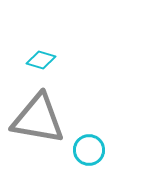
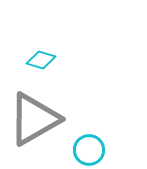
gray triangle: moved 4 px left; rotated 40 degrees counterclockwise
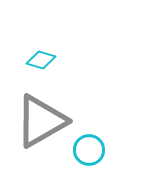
gray triangle: moved 7 px right, 2 px down
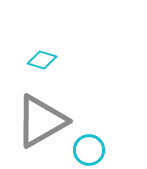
cyan diamond: moved 1 px right
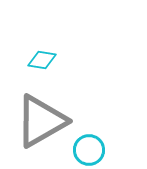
cyan diamond: rotated 8 degrees counterclockwise
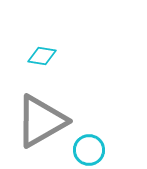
cyan diamond: moved 4 px up
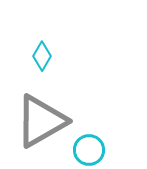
cyan diamond: rotated 68 degrees counterclockwise
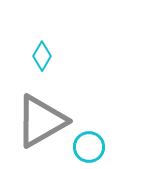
cyan circle: moved 3 px up
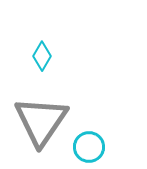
gray triangle: rotated 26 degrees counterclockwise
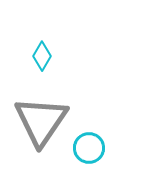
cyan circle: moved 1 px down
